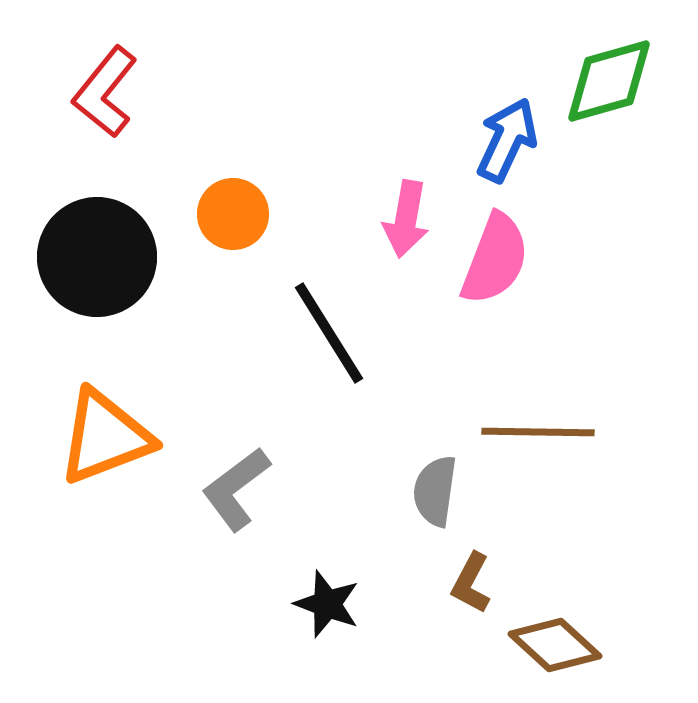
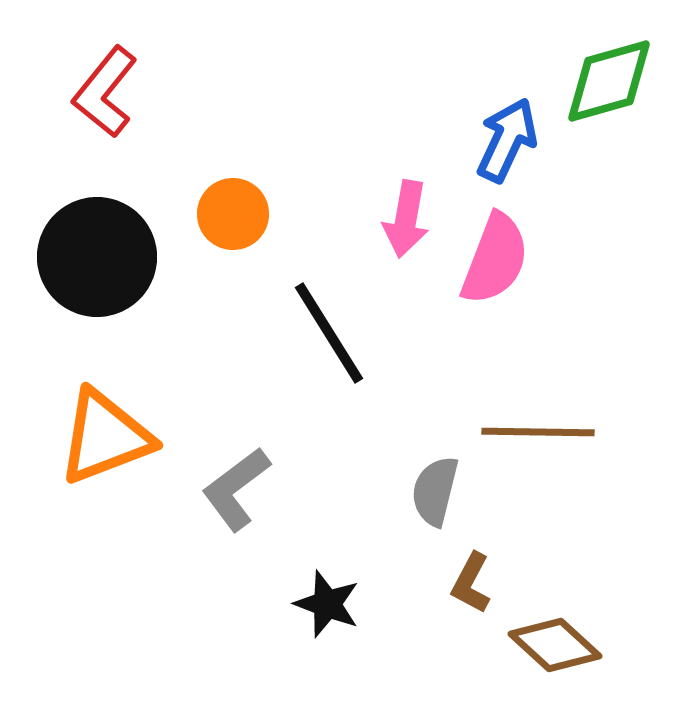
gray semicircle: rotated 6 degrees clockwise
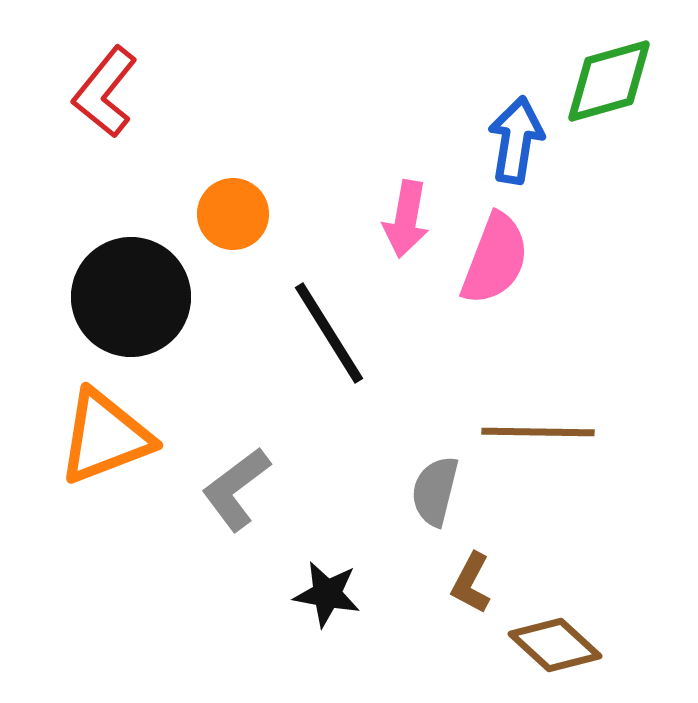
blue arrow: moved 9 px right; rotated 16 degrees counterclockwise
black circle: moved 34 px right, 40 px down
black star: moved 10 px up; rotated 10 degrees counterclockwise
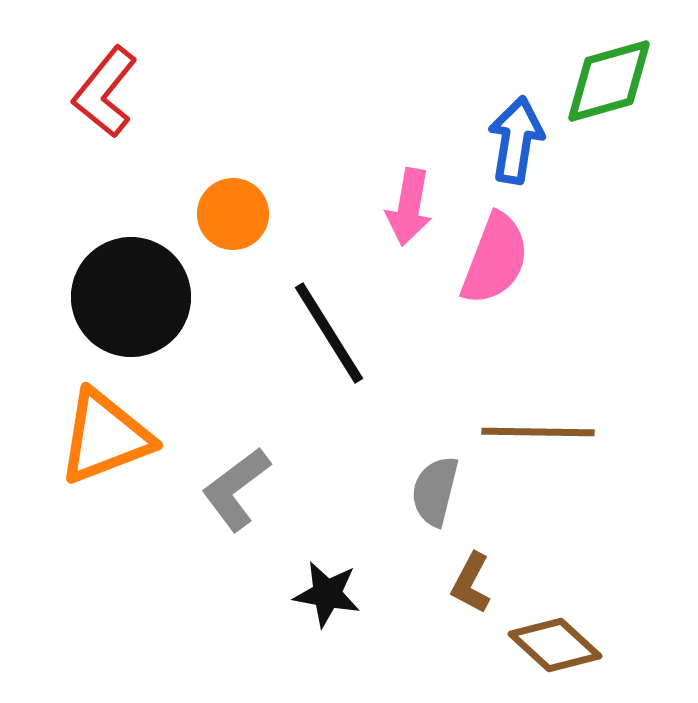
pink arrow: moved 3 px right, 12 px up
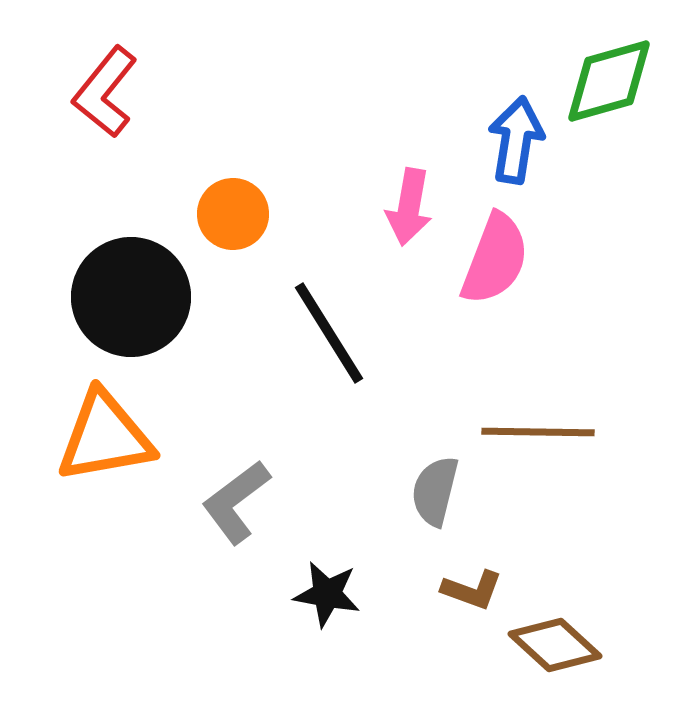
orange triangle: rotated 11 degrees clockwise
gray L-shape: moved 13 px down
brown L-shape: moved 1 px right, 7 px down; rotated 98 degrees counterclockwise
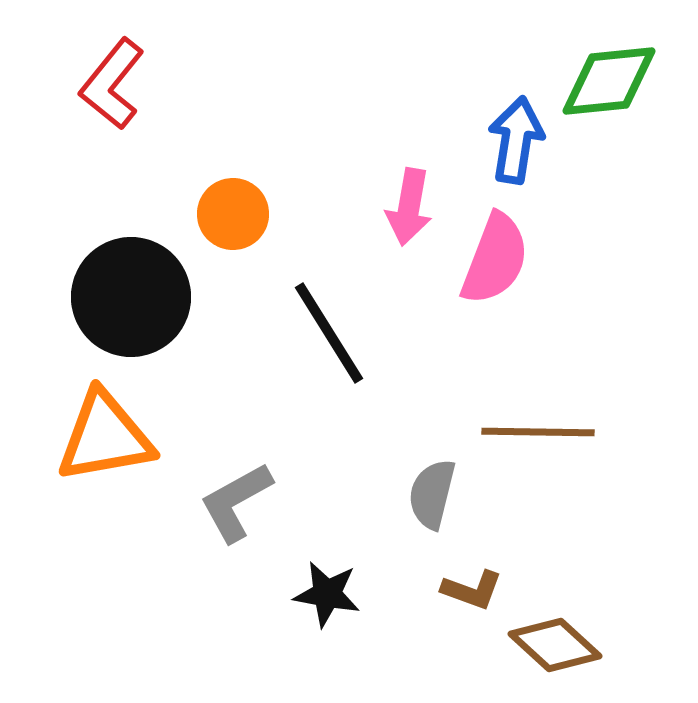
green diamond: rotated 10 degrees clockwise
red L-shape: moved 7 px right, 8 px up
gray semicircle: moved 3 px left, 3 px down
gray L-shape: rotated 8 degrees clockwise
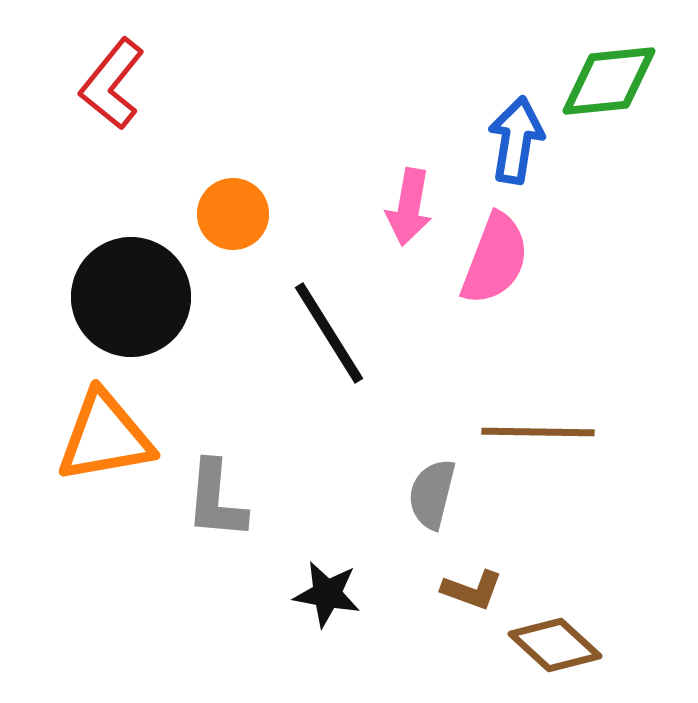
gray L-shape: moved 20 px left, 2 px up; rotated 56 degrees counterclockwise
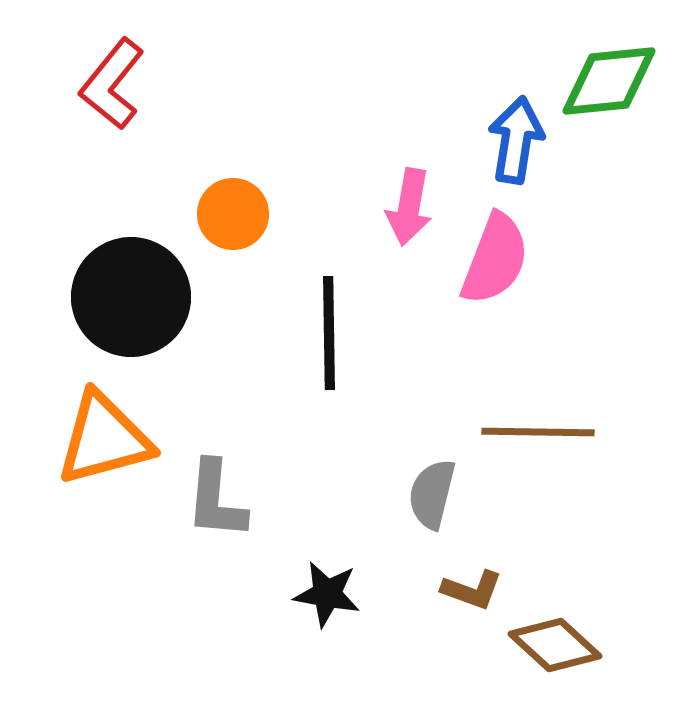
black line: rotated 31 degrees clockwise
orange triangle: moved 1 px left, 2 px down; rotated 5 degrees counterclockwise
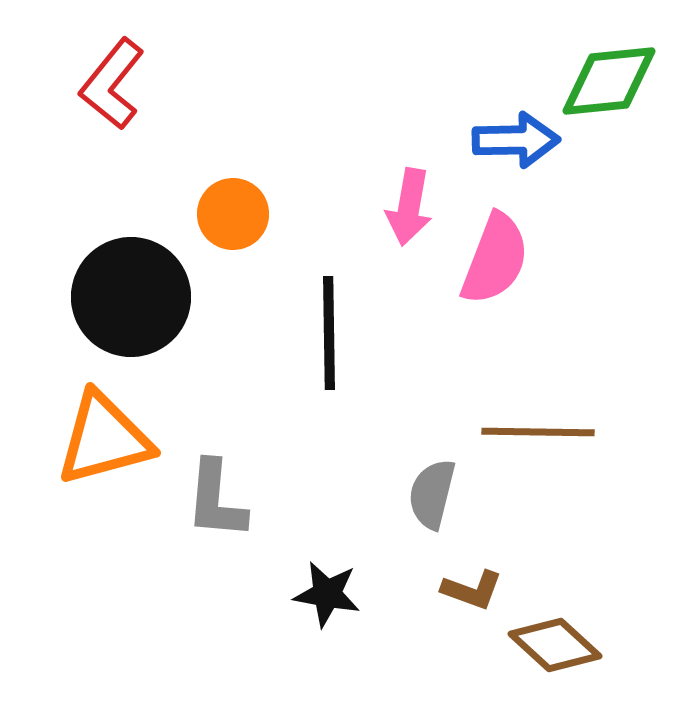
blue arrow: rotated 80 degrees clockwise
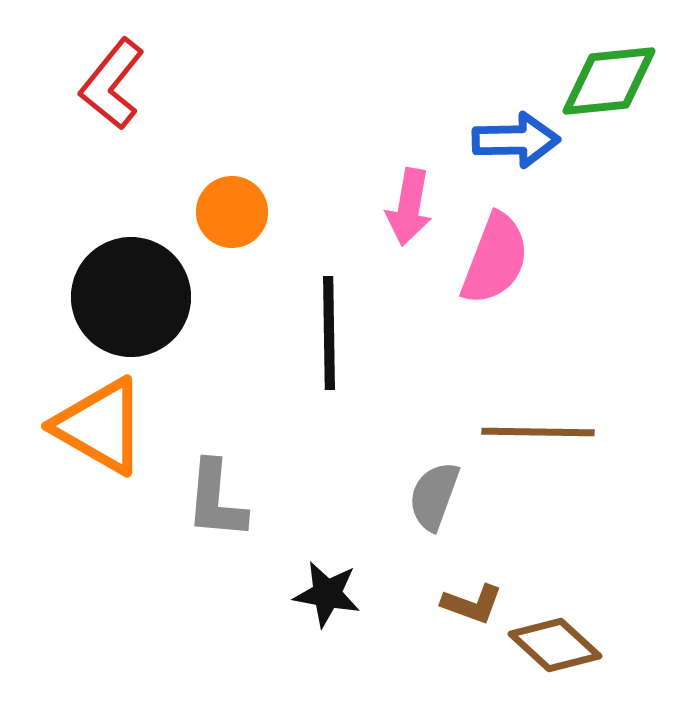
orange circle: moved 1 px left, 2 px up
orange triangle: moved 4 px left, 13 px up; rotated 45 degrees clockwise
gray semicircle: moved 2 px right, 2 px down; rotated 6 degrees clockwise
brown L-shape: moved 14 px down
